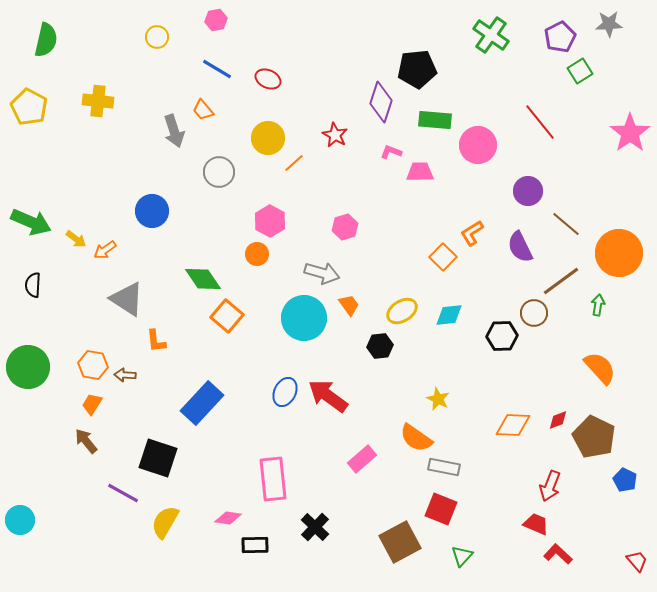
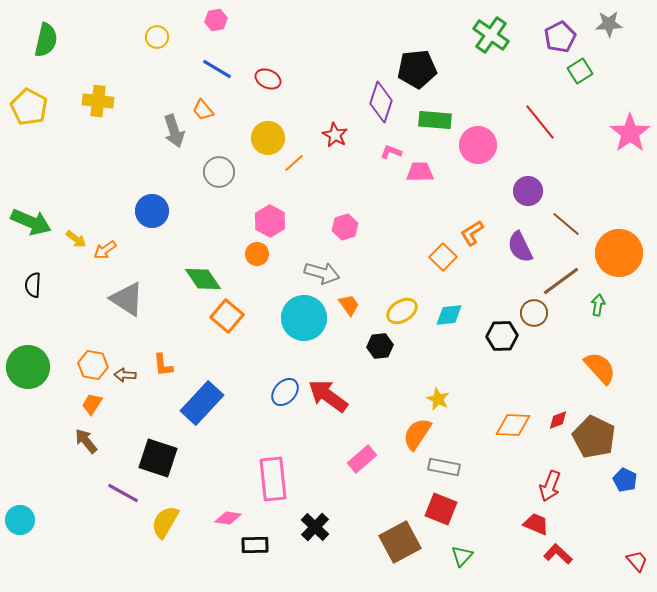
orange L-shape at (156, 341): moved 7 px right, 24 px down
blue ellipse at (285, 392): rotated 16 degrees clockwise
orange semicircle at (416, 438): moved 1 px right, 4 px up; rotated 88 degrees clockwise
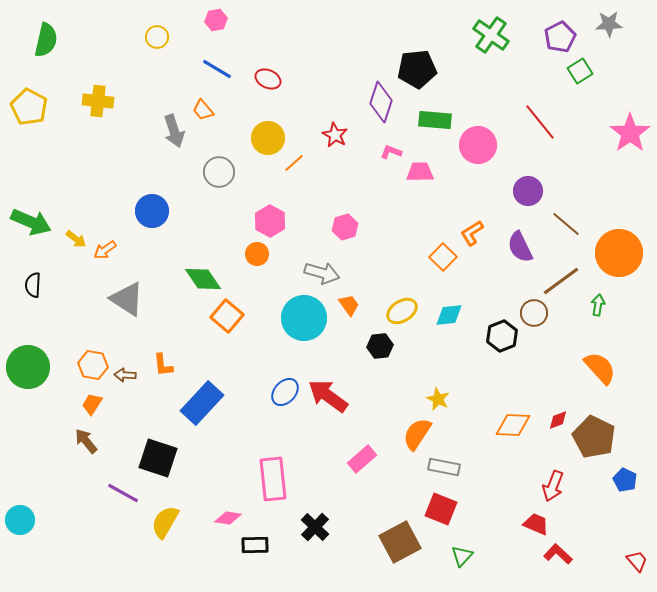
black hexagon at (502, 336): rotated 20 degrees counterclockwise
red arrow at (550, 486): moved 3 px right
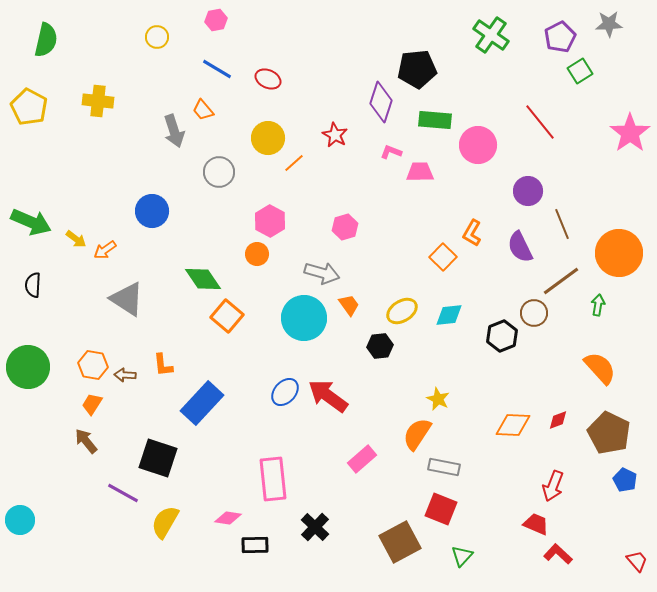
brown line at (566, 224): moved 4 px left; rotated 28 degrees clockwise
orange L-shape at (472, 233): rotated 28 degrees counterclockwise
brown pentagon at (594, 437): moved 15 px right, 4 px up
